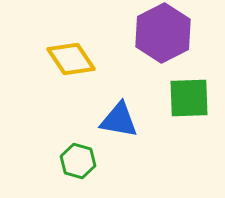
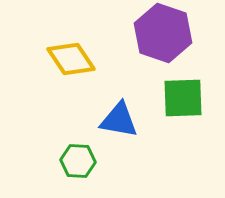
purple hexagon: rotated 14 degrees counterclockwise
green square: moved 6 px left
green hexagon: rotated 12 degrees counterclockwise
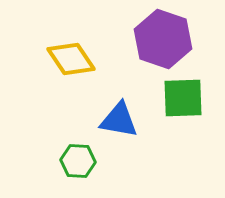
purple hexagon: moved 6 px down
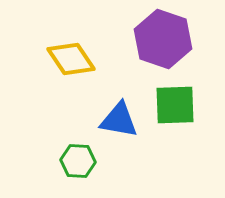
green square: moved 8 px left, 7 px down
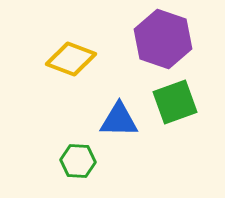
yellow diamond: rotated 36 degrees counterclockwise
green square: moved 3 px up; rotated 18 degrees counterclockwise
blue triangle: rotated 9 degrees counterclockwise
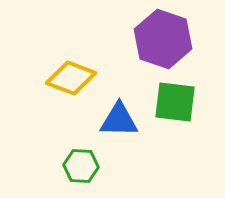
yellow diamond: moved 19 px down
green square: rotated 27 degrees clockwise
green hexagon: moved 3 px right, 5 px down
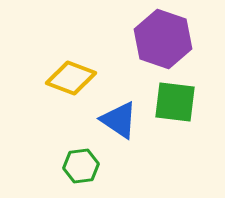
blue triangle: rotated 33 degrees clockwise
green hexagon: rotated 12 degrees counterclockwise
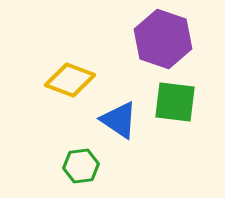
yellow diamond: moved 1 px left, 2 px down
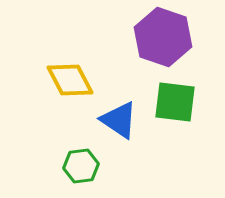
purple hexagon: moved 2 px up
yellow diamond: rotated 42 degrees clockwise
